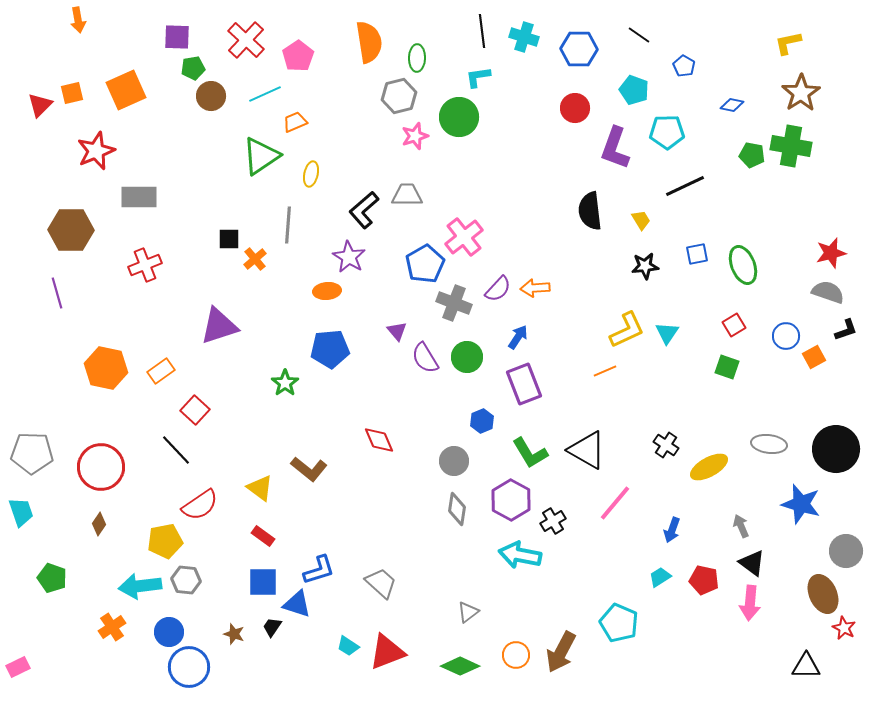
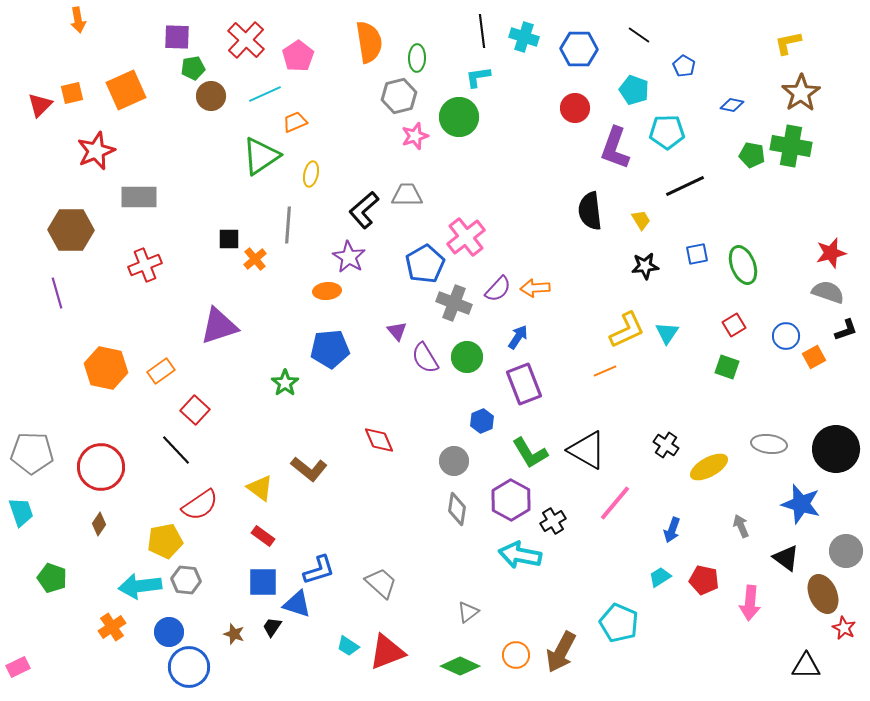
pink cross at (464, 237): moved 2 px right
black triangle at (752, 563): moved 34 px right, 5 px up
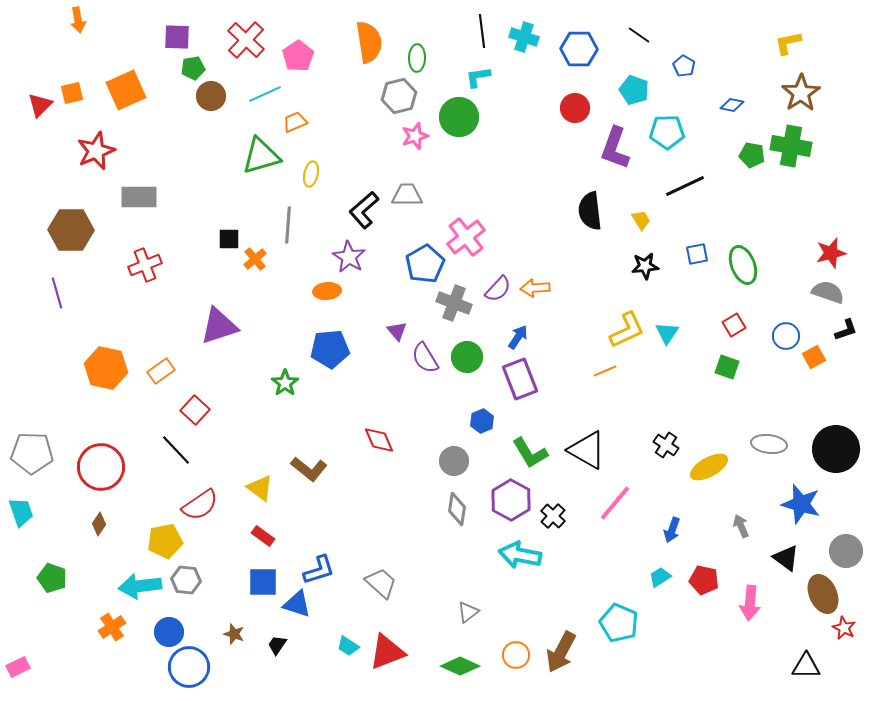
green triangle at (261, 156): rotated 18 degrees clockwise
purple rectangle at (524, 384): moved 4 px left, 5 px up
black cross at (553, 521): moved 5 px up; rotated 15 degrees counterclockwise
black trapezoid at (272, 627): moved 5 px right, 18 px down
